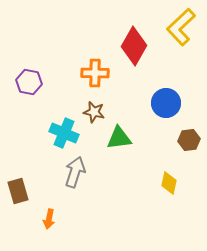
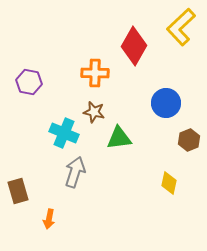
brown hexagon: rotated 15 degrees counterclockwise
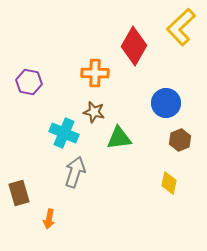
brown hexagon: moved 9 px left
brown rectangle: moved 1 px right, 2 px down
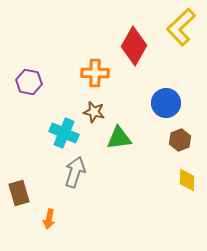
yellow diamond: moved 18 px right, 3 px up; rotated 10 degrees counterclockwise
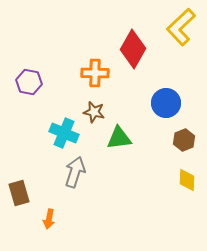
red diamond: moved 1 px left, 3 px down
brown hexagon: moved 4 px right
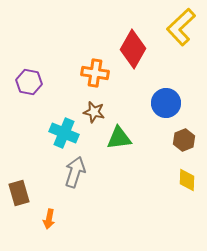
orange cross: rotated 8 degrees clockwise
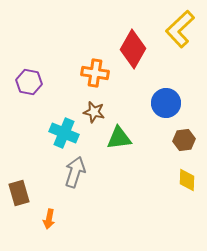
yellow L-shape: moved 1 px left, 2 px down
brown hexagon: rotated 15 degrees clockwise
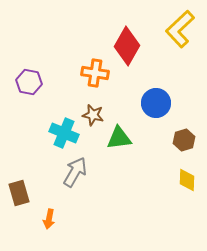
red diamond: moved 6 px left, 3 px up
blue circle: moved 10 px left
brown star: moved 1 px left, 3 px down
brown hexagon: rotated 10 degrees counterclockwise
gray arrow: rotated 12 degrees clockwise
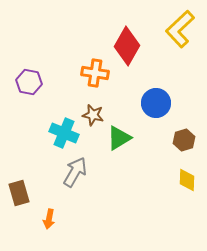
green triangle: rotated 24 degrees counterclockwise
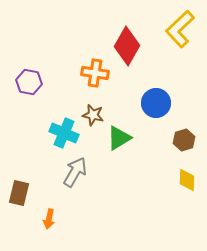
brown rectangle: rotated 30 degrees clockwise
